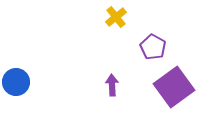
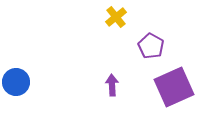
purple pentagon: moved 2 px left, 1 px up
purple square: rotated 12 degrees clockwise
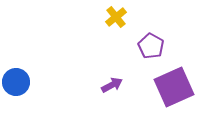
purple arrow: rotated 65 degrees clockwise
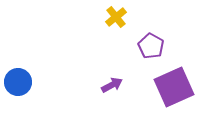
blue circle: moved 2 px right
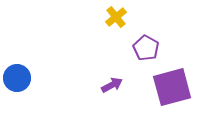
purple pentagon: moved 5 px left, 2 px down
blue circle: moved 1 px left, 4 px up
purple square: moved 2 px left; rotated 9 degrees clockwise
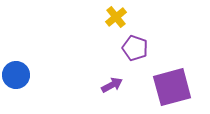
purple pentagon: moved 11 px left; rotated 10 degrees counterclockwise
blue circle: moved 1 px left, 3 px up
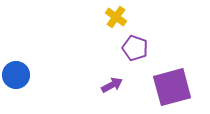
yellow cross: rotated 15 degrees counterclockwise
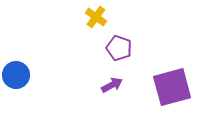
yellow cross: moved 20 px left
purple pentagon: moved 16 px left
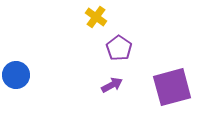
purple pentagon: rotated 15 degrees clockwise
